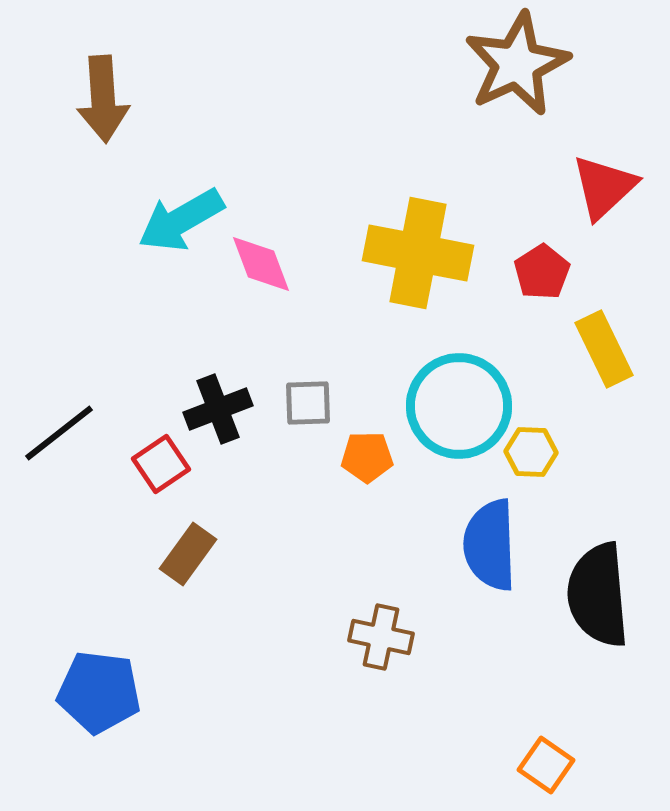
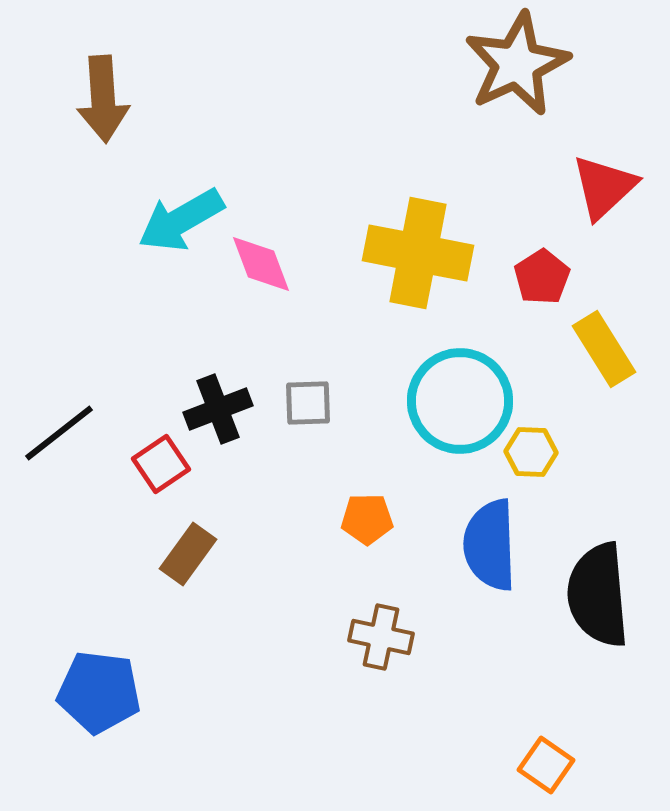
red pentagon: moved 5 px down
yellow rectangle: rotated 6 degrees counterclockwise
cyan circle: moved 1 px right, 5 px up
orange pentagon: moved 62 px down
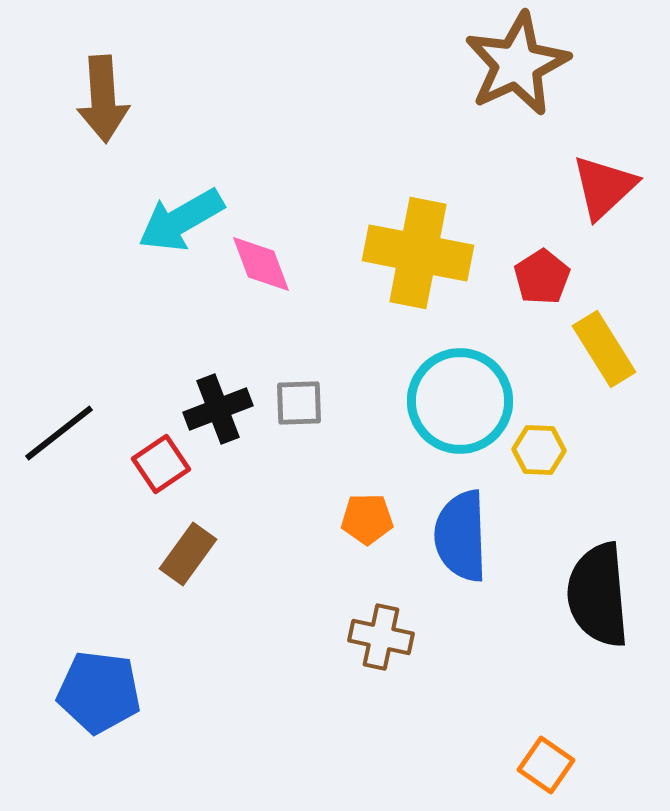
gray square: moved 9 px left
yellow hexagon: moved 8 px right, 2 px up
blue semicircle: moved 29 px left, 9 px up
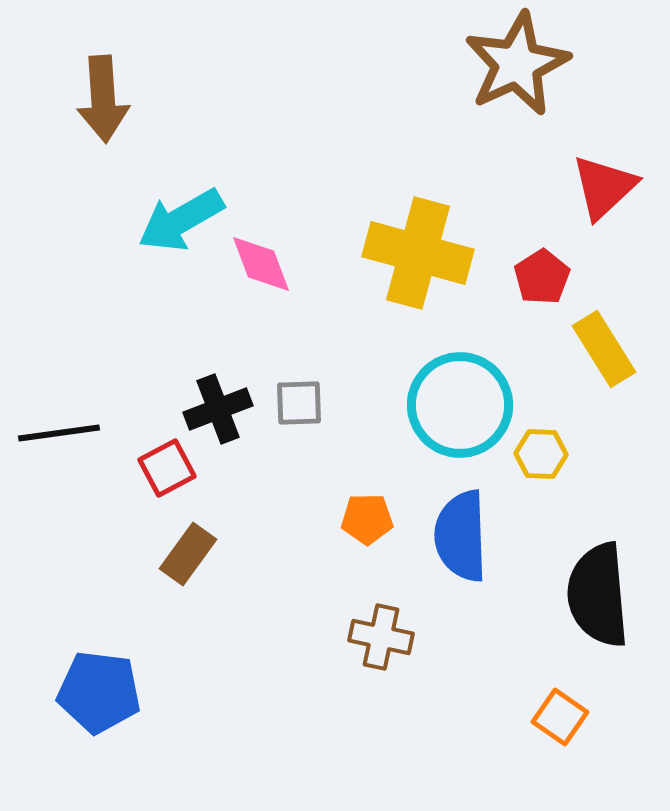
yellow cross: rotated 4 degrees clockwise
cyan circle: moved 4 px down
black line: rotated 30 degrees clockwise
yellow hexagon: moved 2 px right, 4 px down
red square: moved 6 px right, 4 px down; rotated 6 degrees clockwise
orange square: moved 14 px right, 48 px up
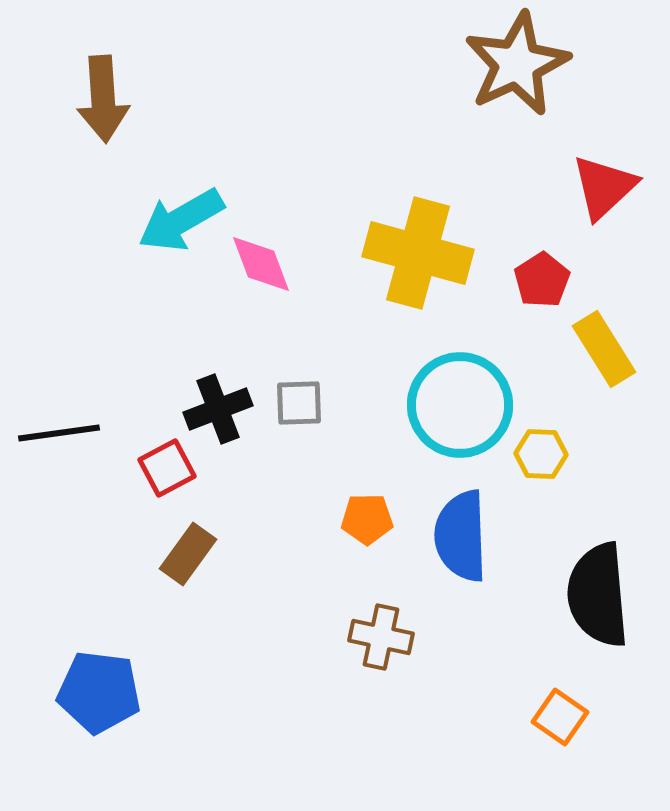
red pentagon: moved 3 px down
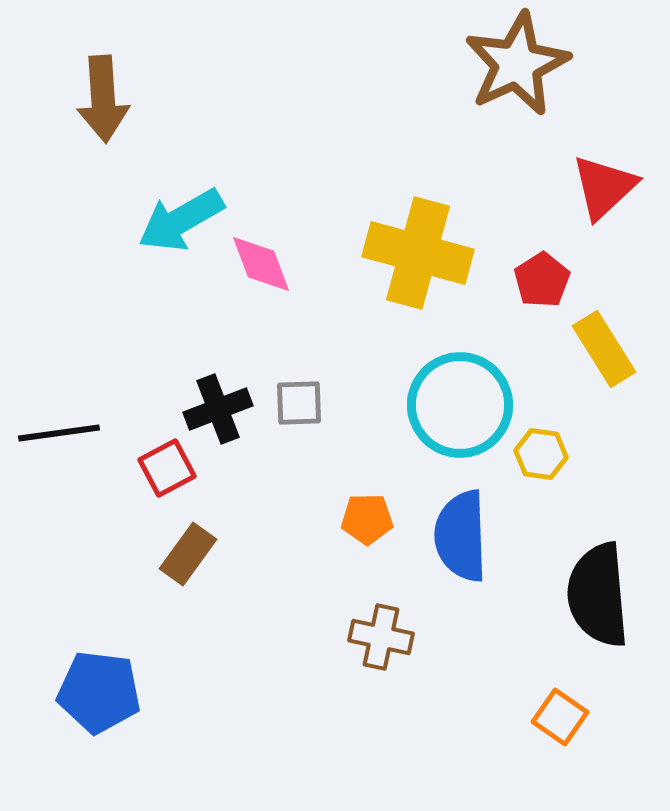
yellow hexagon: rotated 6 degrees clockwise
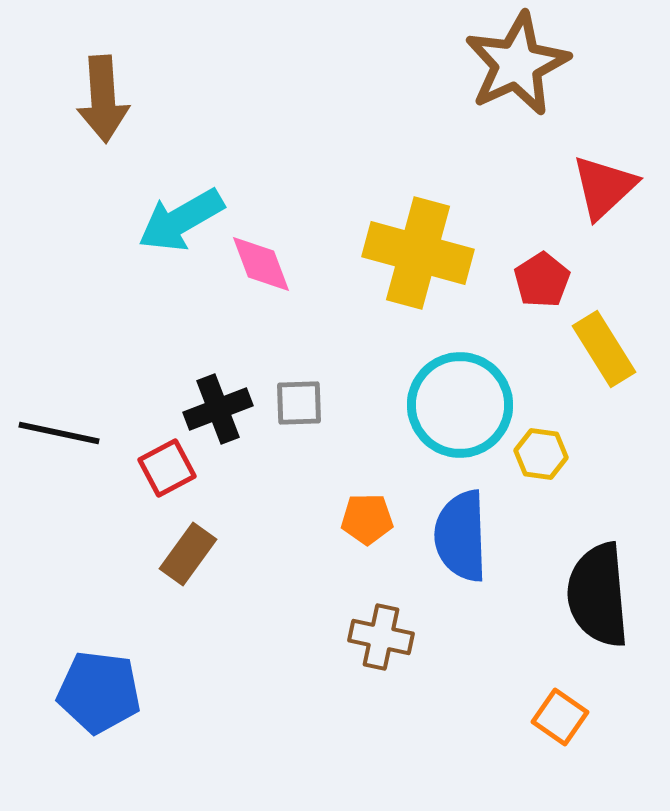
black line: rotated 20 degrees clockwise
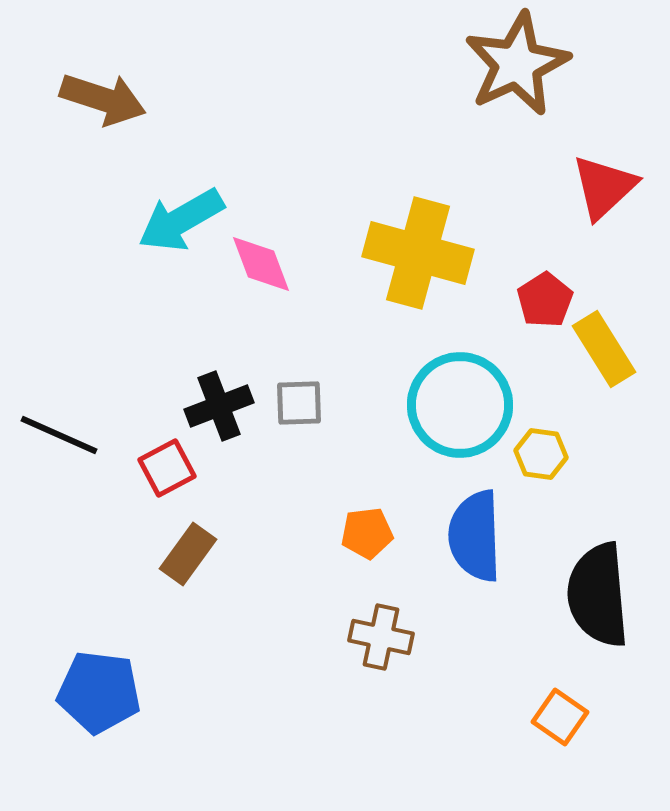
brown arrow: rotated 68 degrees counterclockwise
red pentagon: moved 3 px right, 20 px down
black cross: moved 1 px right, 3 px up
black line: moved 2 px down; rotated 12 degrees clockwise
orange pentagon: moved 14 px down; rotated 6 degrees counterclockwise
blue semicircle: moved 14 px right
